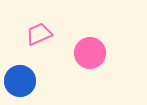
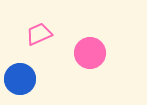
blue circle: moved 2 px up
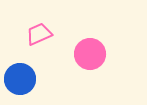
pink circle: moved 1 px down
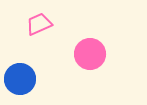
pink trapezoid: moved 10 px up
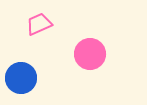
blue circle: moved 1 px right, 1 px up
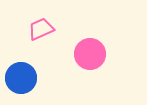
pink trapezoid: moved 2 px right, 5 px down
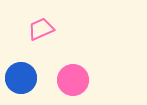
pink circle: moved 17 px left, 26 px down
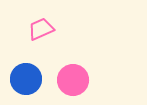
blue circle: moved 5 px right, 1 px down
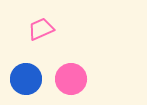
pink circle: moved 2 px left, 1 px up
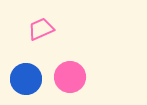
pink circle: moved 1 px left, 2 px up
